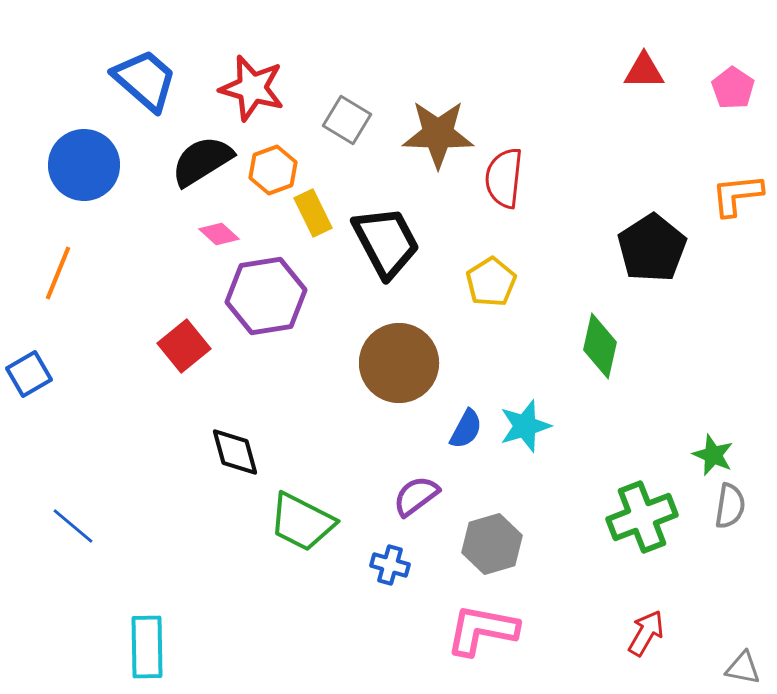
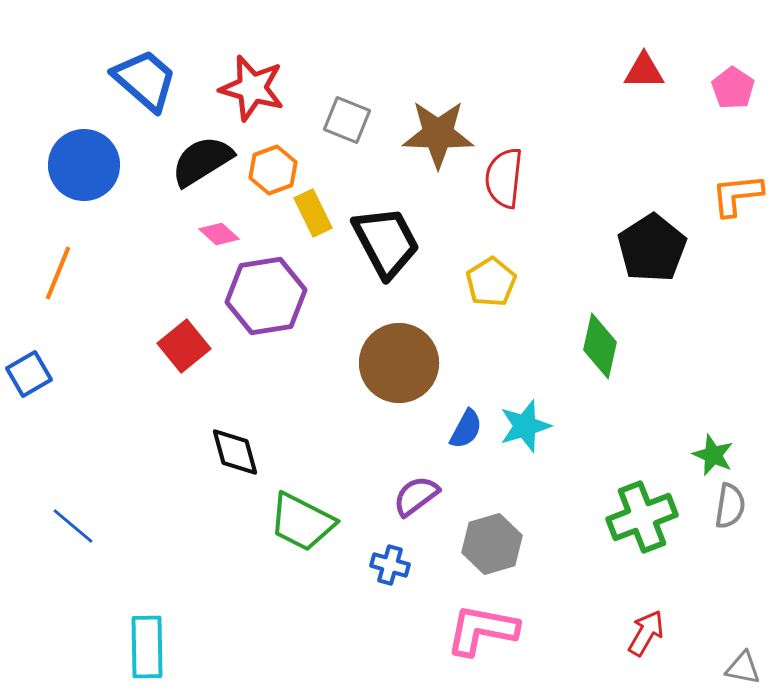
gray square: rotated 9 degrees counterclockwise
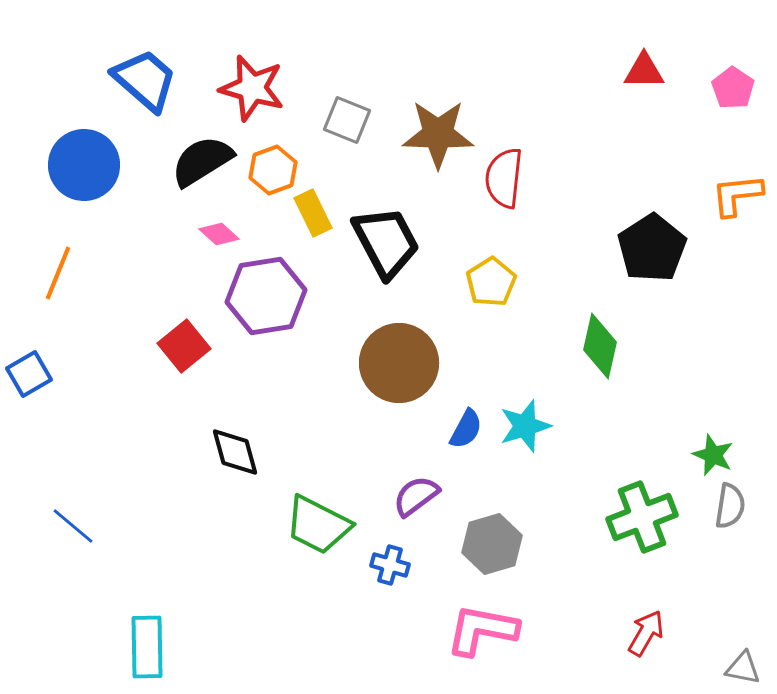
green trapezoid: moved 16 px right, 3 px down
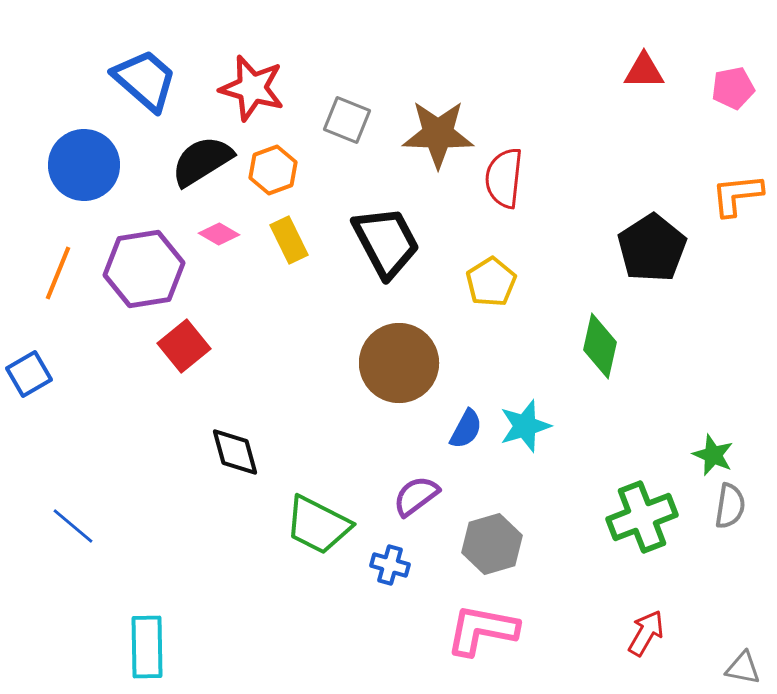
pink pentagon: rotated 27 degrees clockwise
yellow rectangle: moved 24 px left, 27 px down
pink diamond: rotated 12 degrees counterclockwise
purple hexagon: moved 122 px left, 27 px up
